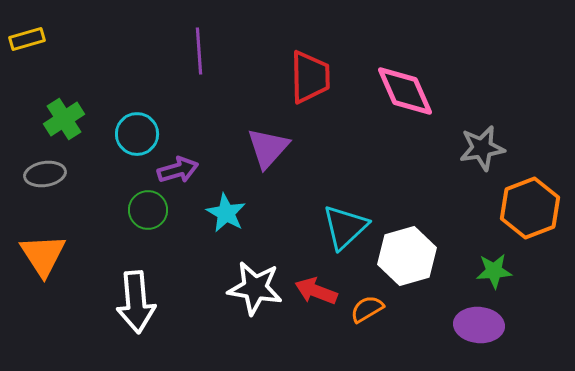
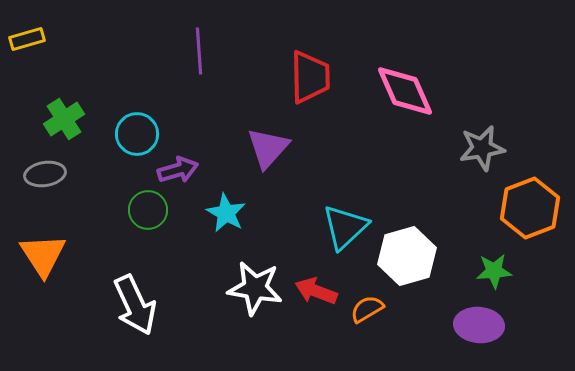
white arrow: moved 1 px left, 3 px down; rotated 20 degrees counterclockwise
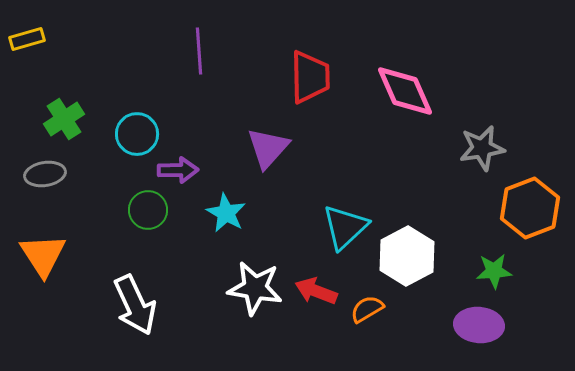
purple arrow: rotated 15 degrees clockwise
white hexagon: rotated 12 degrees counterclockwise
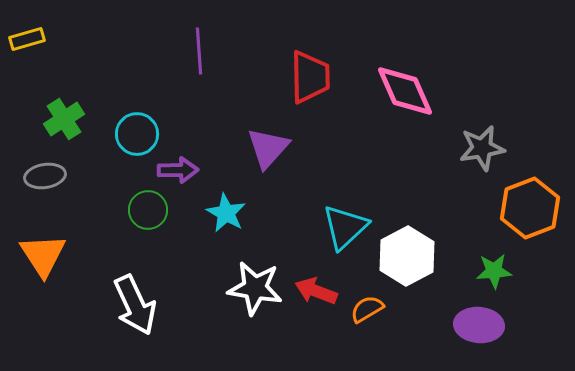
gray ellipse: moved 2 px down
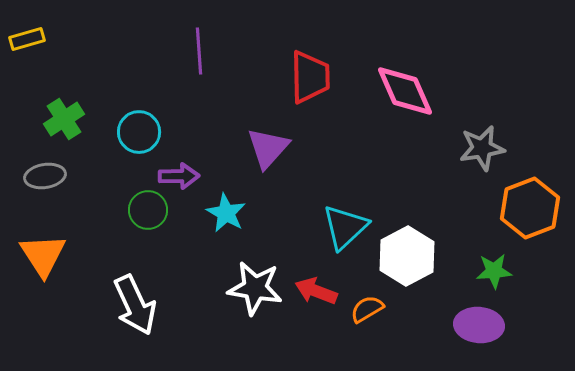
cyan circle: moved 2 px right, 2 px up
purple arrow: moved 1 px right, 6 px down
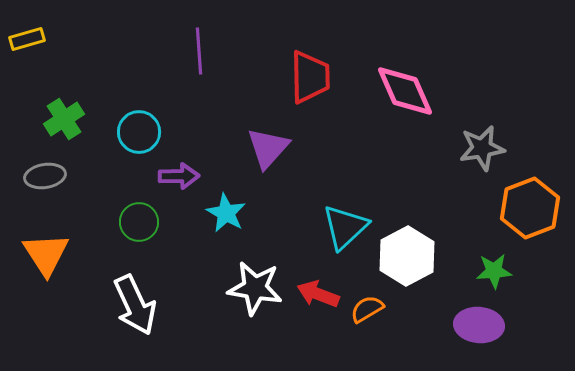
green circle: moved 9 px left, 12 px down
orange triangle: moved 3 px right, 1 px up
red arrow: moved 2 px right, 3 px down
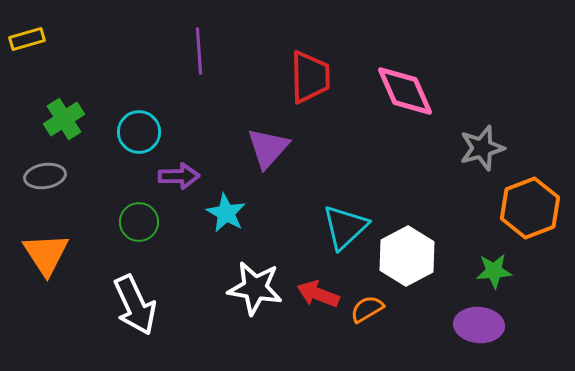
gray star: rotated 6 degrees counterclockwise
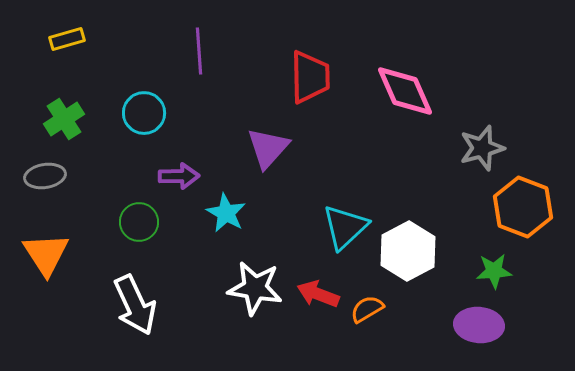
yellow rectangle: moved 40 px right
cyan circle: moved 5 px right, 19 px up
orange hexagon: moved 7 px left, 1 px up; rotated 18 degrees counterclockwise
white hexagon: moved 1 px right, 5 px up
